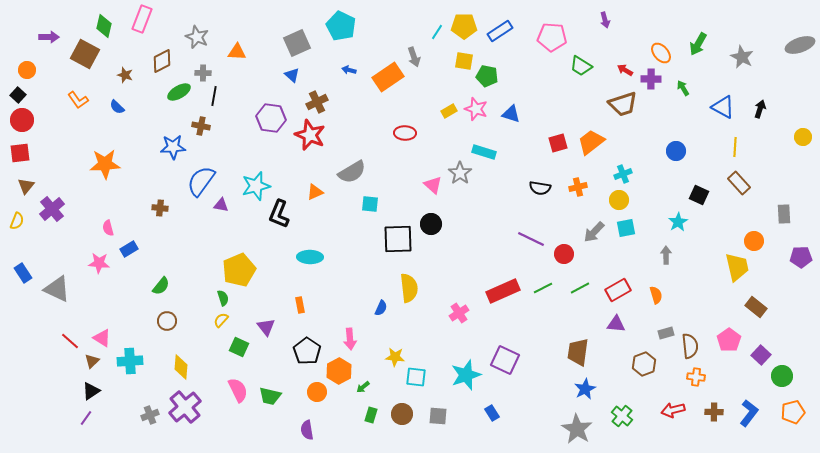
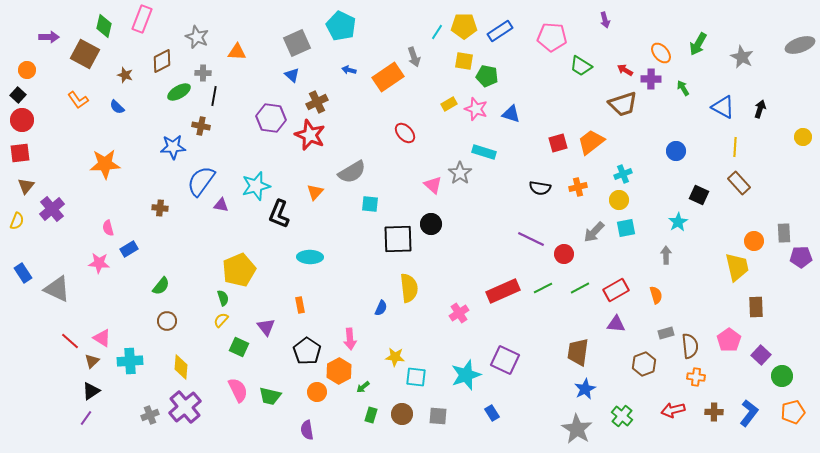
yellow rectangle at (449, 111): moved 7 px up
red ellipse at (405, 133): rotated 45 degrees clockwise
orange triangle at (315, 192): rotated 24 degrees counterclockwise
gray rectangle at (784, 214): moved 19 px down
red rectangle at (618, 290): moved 2 px left
brown rectangle at (756, 307): rotated 50 degrees clockwise
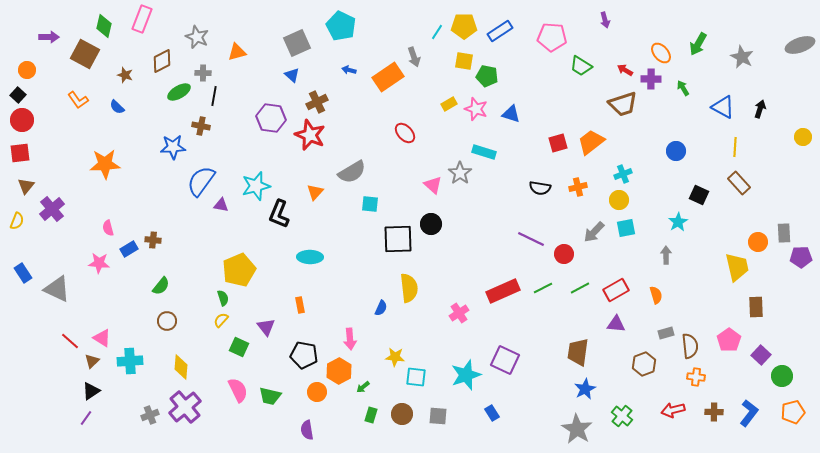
orange triangle at (237, 52): rotated 18 degrees counterclockwise
brown cross at (160, 208): moved 7 px left, 32 px down
orange circle at (754, 241): moved 4 px right, 1 px down
black pentagon at (307, 351): moved 3 px left, 4 px down; rotated 24 degrees counterclockwise
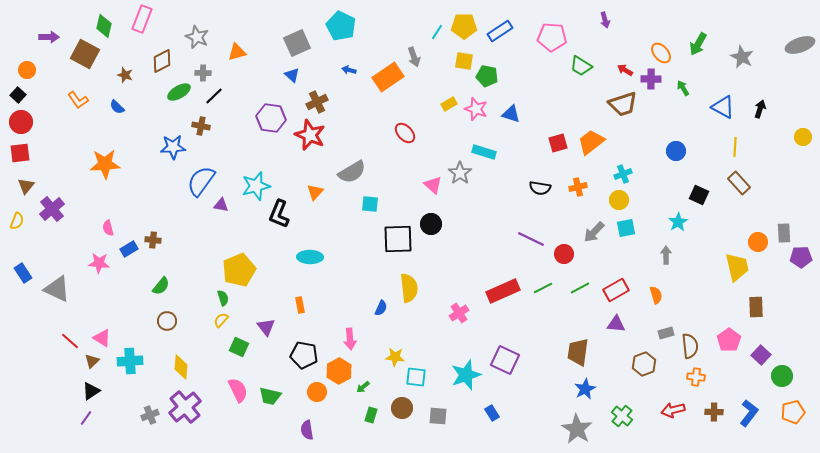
black line at (214, 96): rotated 36 degrees clockwise
red circle at (22, 120): moved 1 px left, 2 px down
brown circle at (402, 414): moved 6 px up
